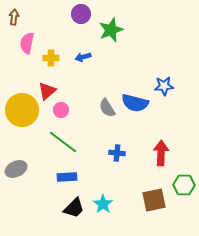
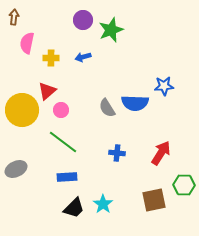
purple circle: moved 2 px right, 6 px down
blue semicircle: rotated 12 degrees counterclockwise
red arrow: rotated 30 degrees clockwise
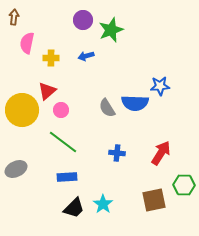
blue arrow: moved 3 px right, 1 px up
blue star: moved 4 px left
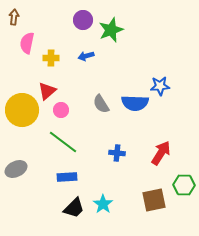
gray semicircle: moved 6 px left, 4 px up
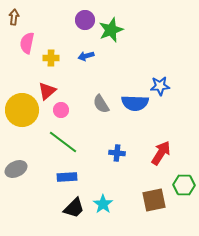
purple circle: moved 2 px right
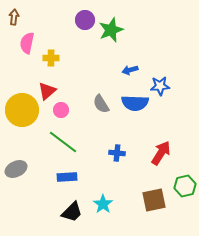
blue arrow: moved 44 px right, 14 px down
green hexagon: moved 1 px right, 1 px down; rotated 15 degrees counterclockwise
black trapezoid: moved 2 px left, 4 px down
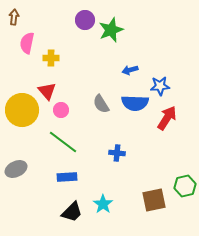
red triangle: rotated 30 degrees counterclockwise
red arrow: moved 6 px right, 35 px up
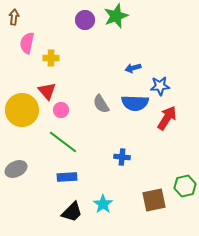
green star: moved 5 px right, 14 px up
blue arrow: moved 3 px right, 2 px up
blue cross: moved 5 px right, 4 px down
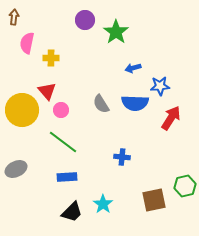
green star: moved 16 px down; rotated 15 degrees counterclockwise
red arrow: moved 4 px right
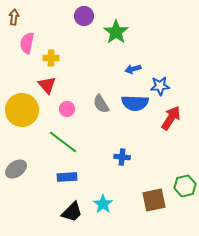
purple circle: moved 1 px left, 4 px up
blue arrow: moved 1 px down
red triangle: moved 6 px up
pink circle: moved 6 px right, 1 px up
gray ellipse: rotated 10 degrees counterclockwise
